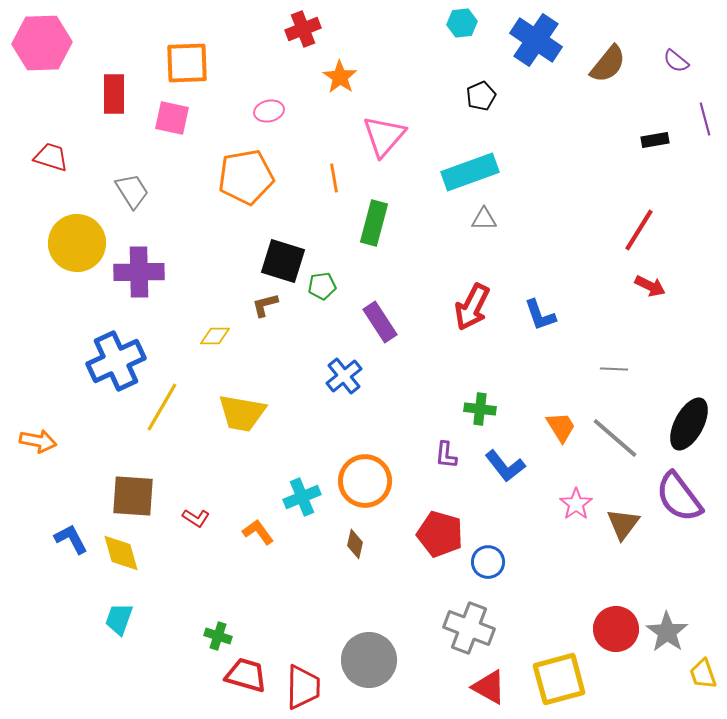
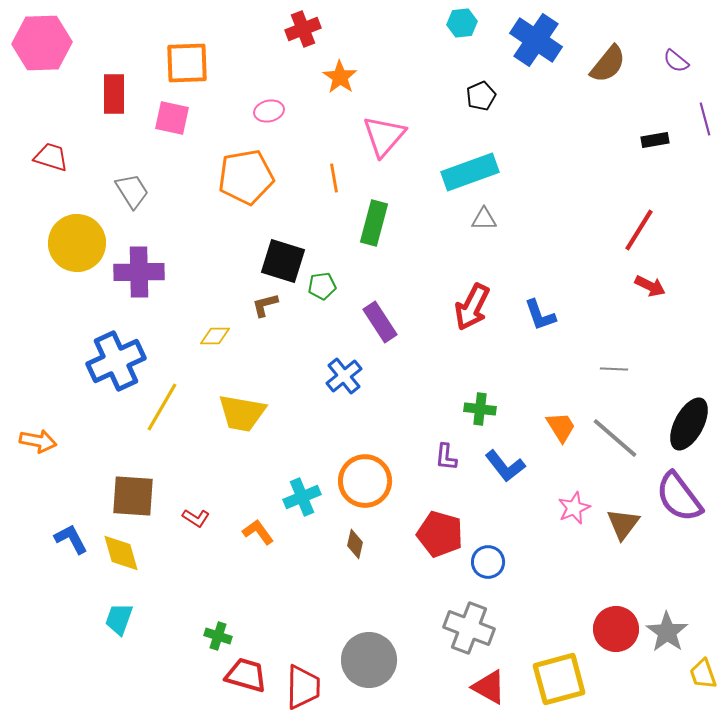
purple L-shape at (446, 455): moved 2 px down
pink star at (576, 504): moved 2 px left, 4 px down; rotated 12 degrees clockwise
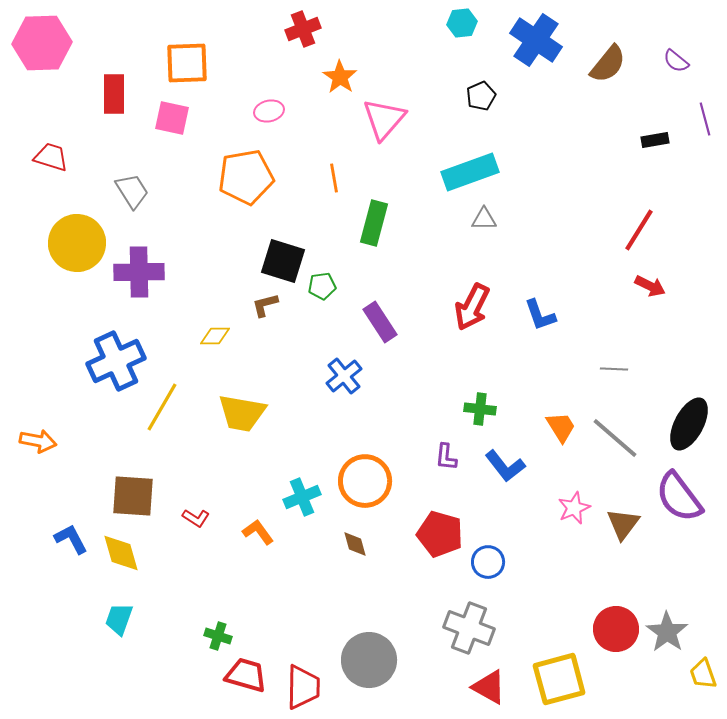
pink triangle at (384, 136): moved 17 px up
brown diamond at (355, 544): rotated 28 degrees counterclockwise
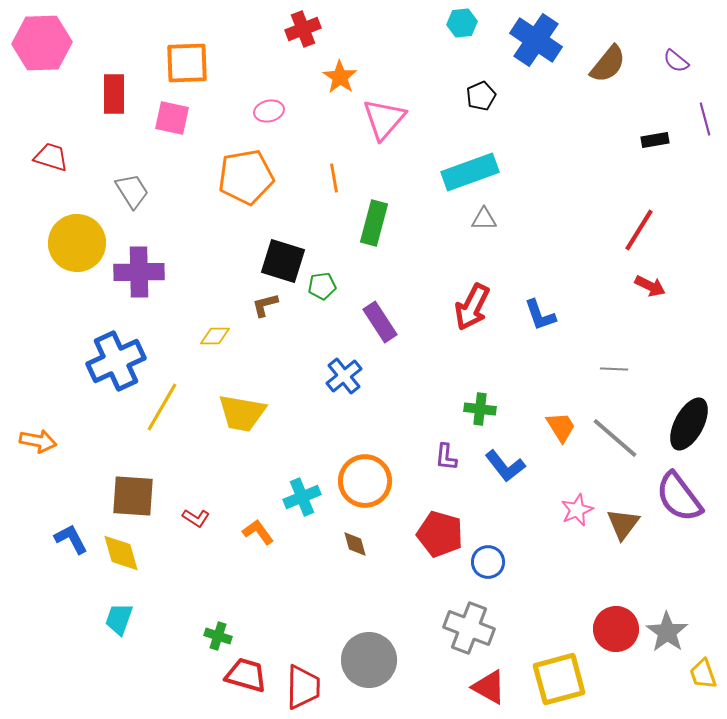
pink star at (574, 508): moved 3 px right, 2 px down
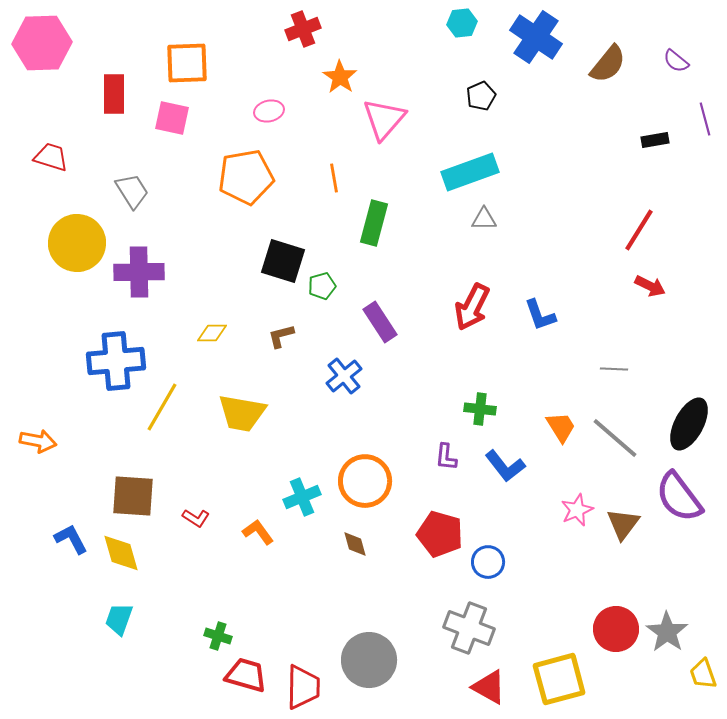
blue cross at (536, 40): moved 3 px up
green pentagon at (322, 286): rotated 8 degrees counterclockwise
brown L-shape at (265, 305): moved 16 px right, 31 px down
yellow diamond at (215, 336): moved 3 px left, 3 px up
blue cross at (116, 361): rotated 20 degrees clockwise
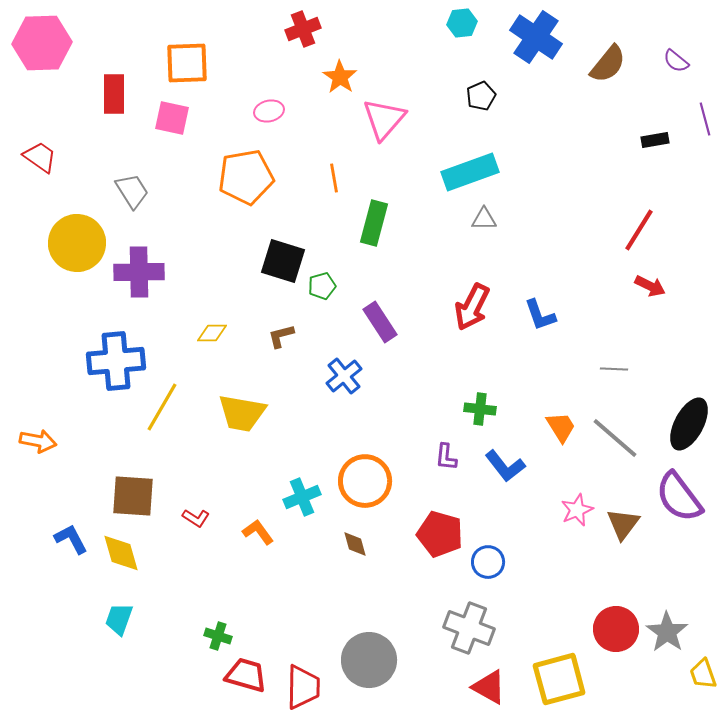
red trapezoid at (51, 157): moved 11 px left; rotated 18 degrees clockwise
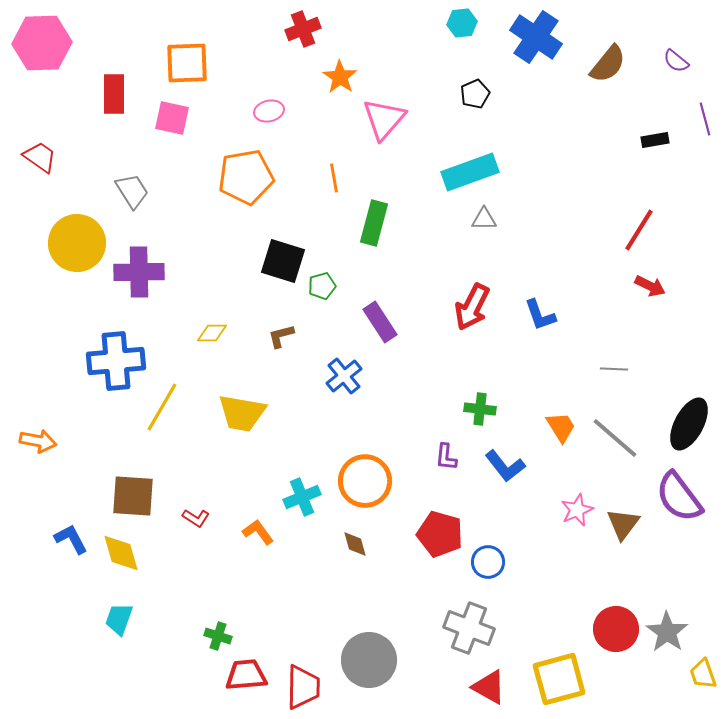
black pentagon at (481, 96): moved 6 px left, 2 px up
red trapezoid at (246, 675): rotated 21 degrees counterclockwise
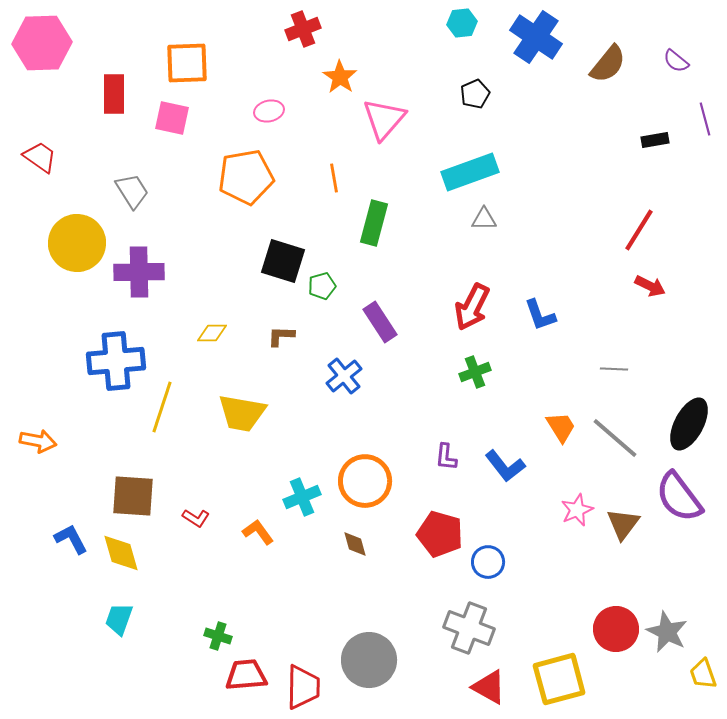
brown L-shape at (281, 336): rotated 16 degrees clockwise
yellow line at (162, 407): rotated 12 degrees counterclockwise
green cross at (480, 409): moved 5 px left, 37 px up; rotated 28 degrees counterclockwise
gray star at (667, 632): rotated 9 degrees counterclockwise
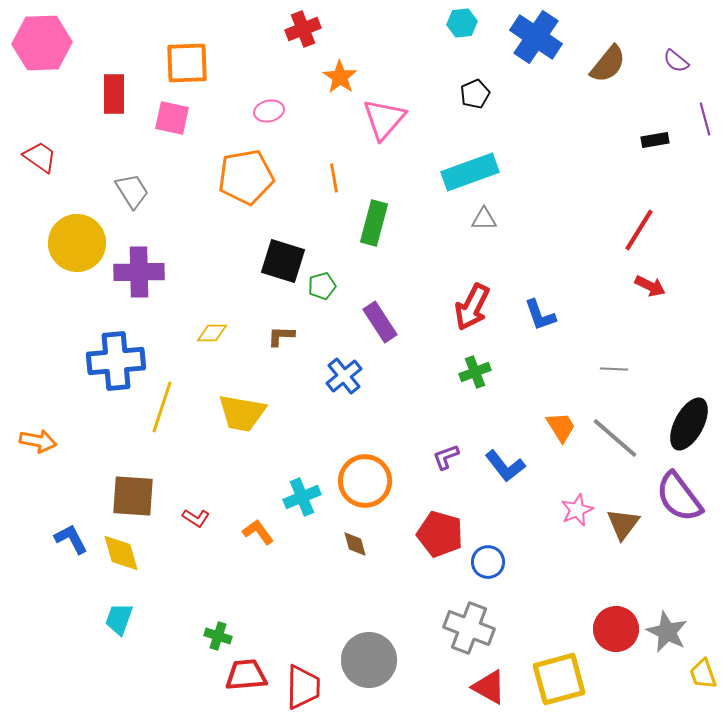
purple L-shape at (446, 457): rotated 64 degrees clockwise
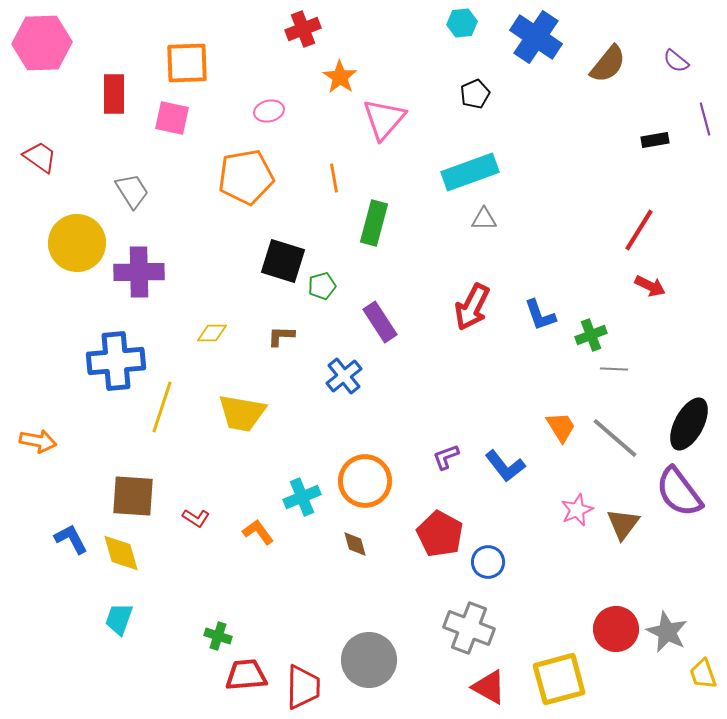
green cross at (475, 372): moved 116 px right, 37 px up
purple semicircle at (679, 497): moved 5 px up
red pentagon at (440, 534): rotated 12 degrees clockwise
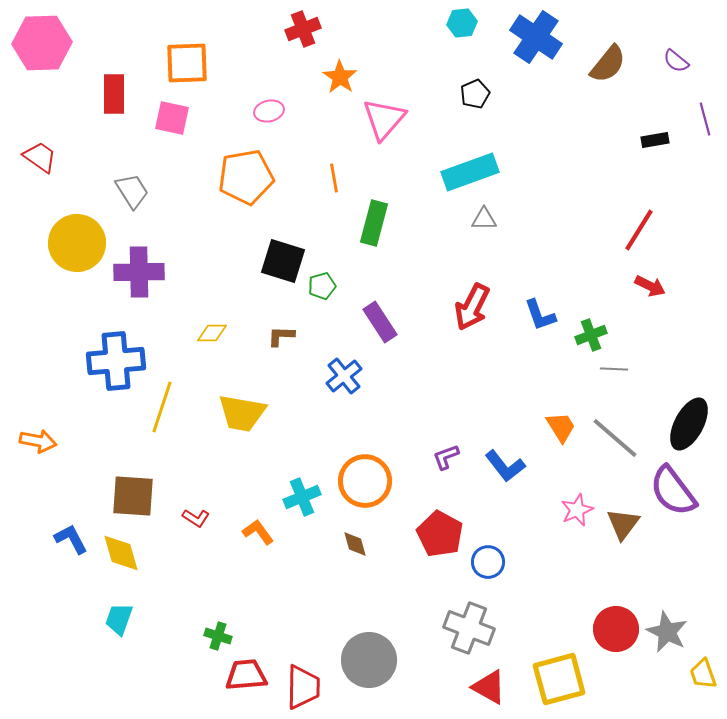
purple semicircle at (679, 492): moved 6 px left, 1 px up
